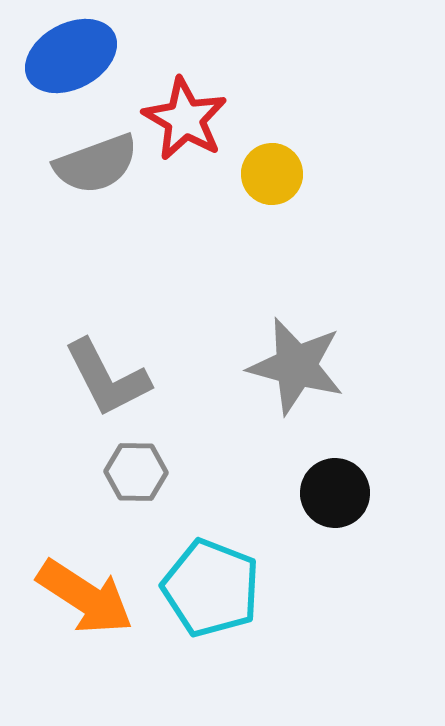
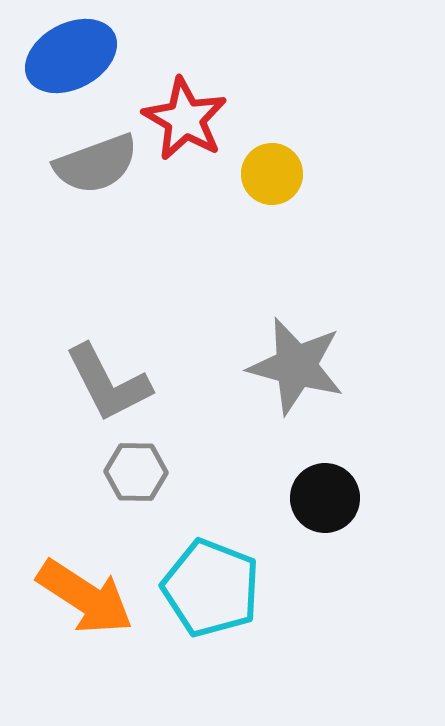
gray L-shape: moved 1 px right, 5 px down
black circle: moved 10 px left, 5 px down
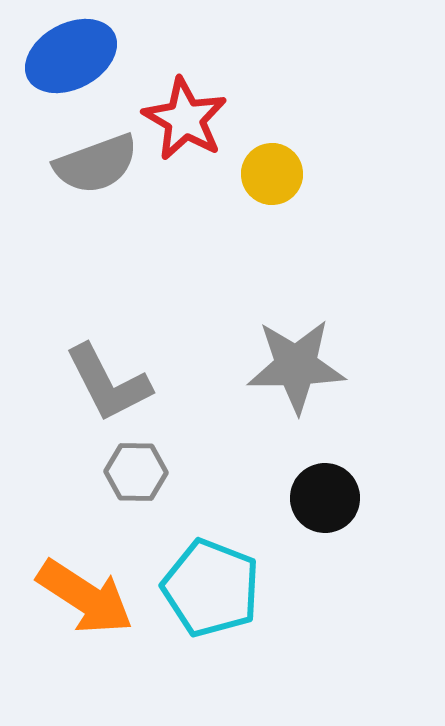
gray star: rotated 16 degrees counterclockwise
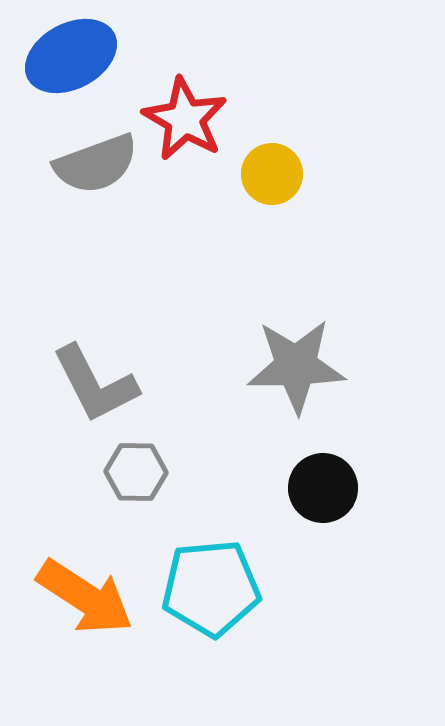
gray L-shape: moved 13 px left, 1 px down
black circle: moved 2 px left, 10 px up
cyan pentagon: rotated 26 degrees counterclockwise
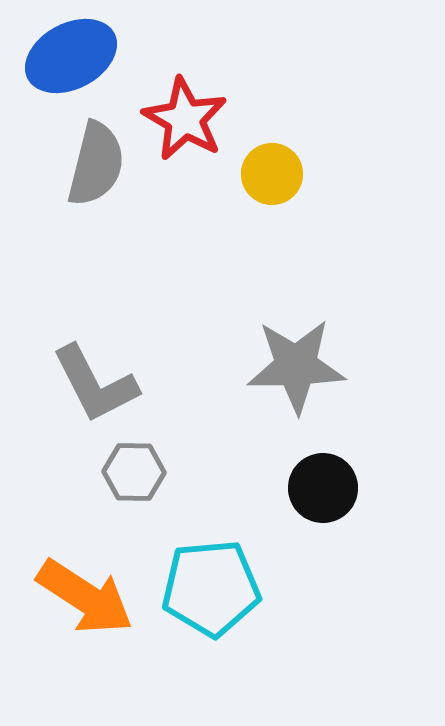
gray semicircle: rotated 56 degrees counterclockwise
gray hexagon: moved 2 px left
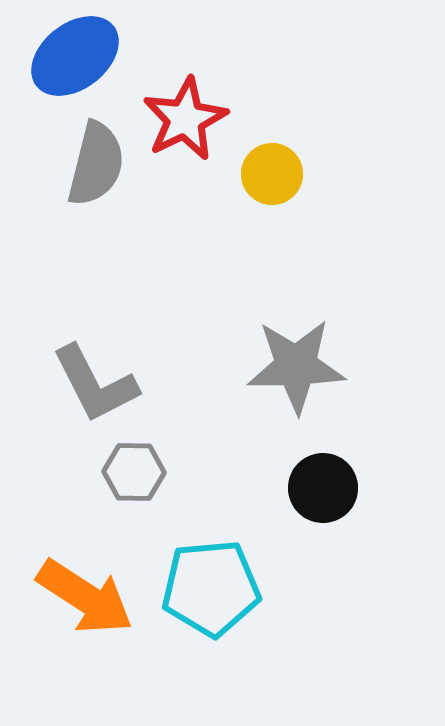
blue ellipse: moved 4 px right; rotated 10 degrees counterclockwise
red star: rotated 16 degrees clockwise
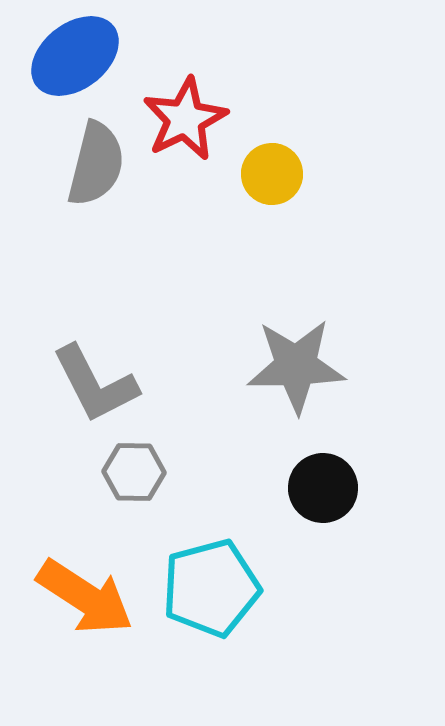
cyan pentagon: rotated 10 degrees counterclockwise
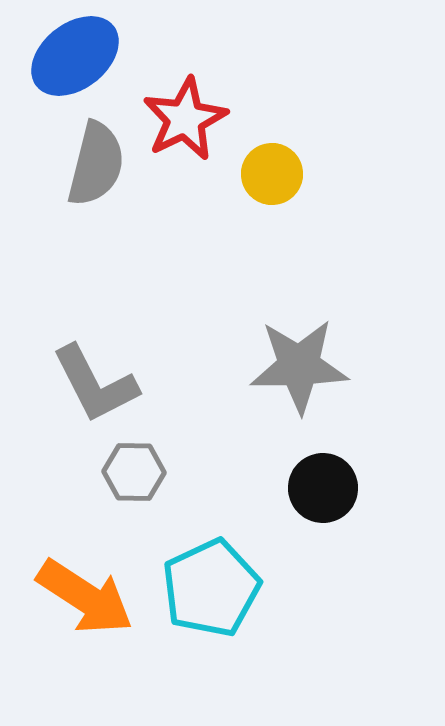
gray star: moved 3 px right
cyan pentagon: rotated 10 degrees counterclockwise
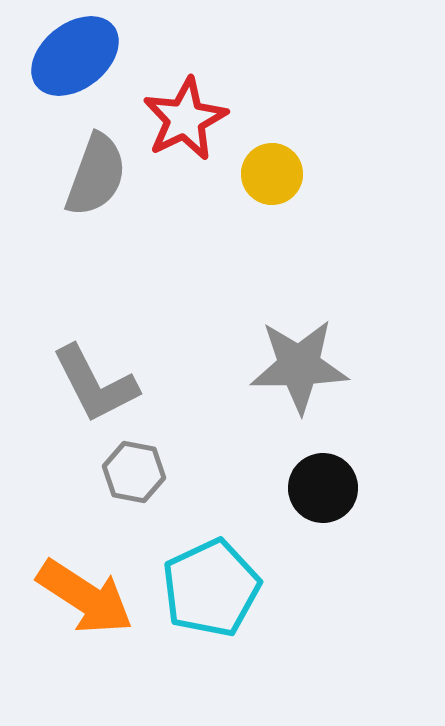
gray semicircle: moved 11 px down; rotated 6 degrees clockwise
gray hexagon: rotated 10 degrees clockwise
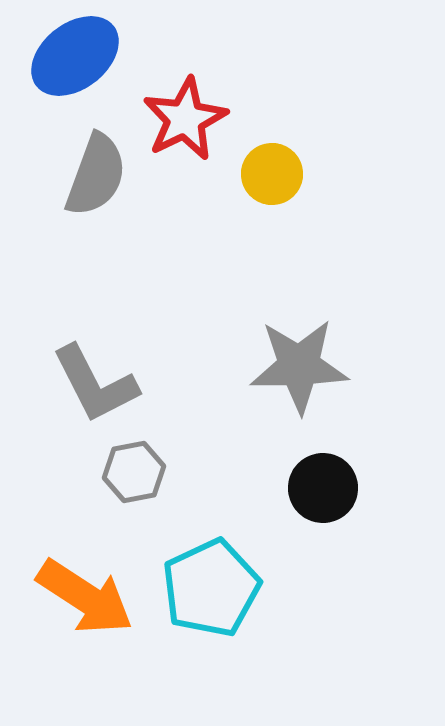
gray hexagon: rotated 22 degrees counterclockwise
